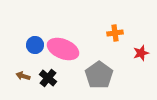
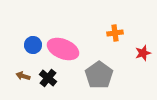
blue circle: moved 2 px left
red star: moved 2 px right
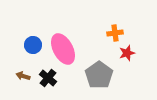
pink ellipse: rotated 40 degrees clockwise
red star: moved 16 px left
